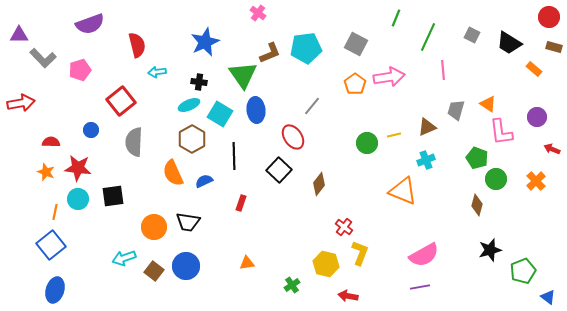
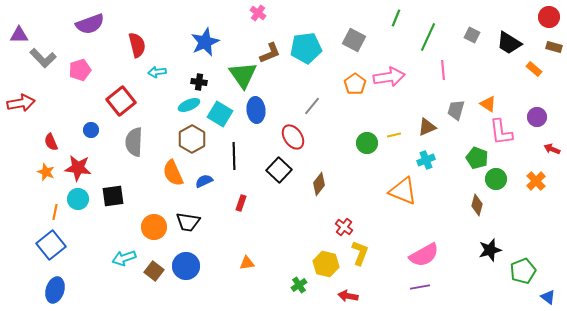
gray square at (356, 44): moved 2 px left, 4 px up
red semicircle at (51, 142): rotated 114 degrees counterclockwise
green cross at (292, 285): moved 7 px right
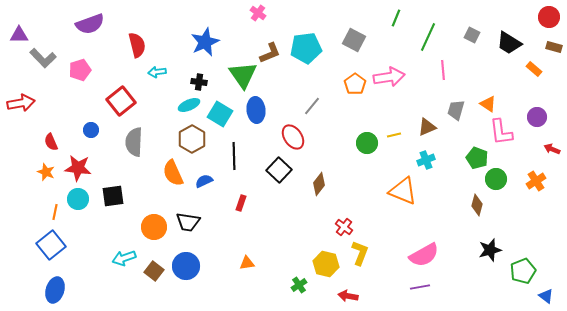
orange cross at (536, 181): rotated 12 degrees clockwise
blue triangle at (548, 297): moved 2 px left, 1 px up
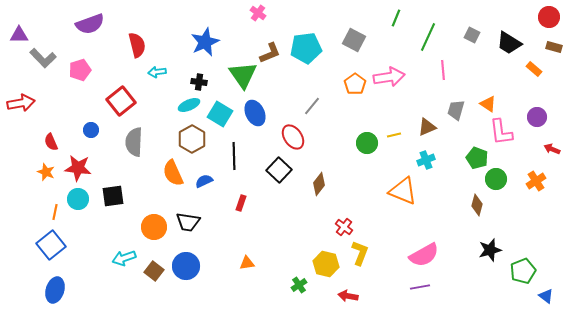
blue ellipse at (256, 110): moved 1 px left, 3 px down; rotated 20 degrees counterclockwise
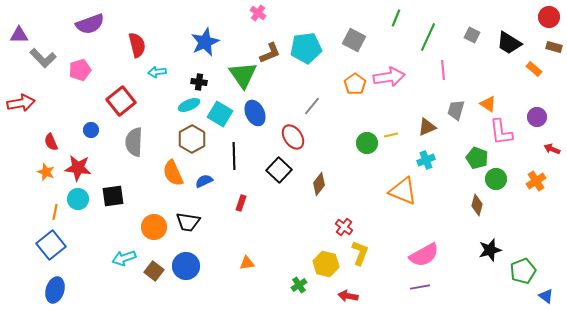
yellow line at (394, 135): moved 3 px left
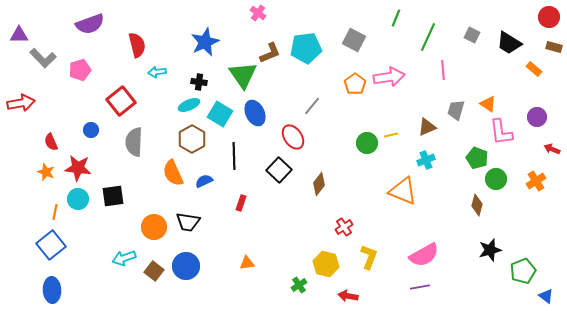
red cross at (344, 227): rotated 18 degrees clockwise
yellow L-shape at (360, 253): moved 9 px right, 4 px down
blue ellipse at (55, 290): moved 3 px left; rotated 20 degrees counterclockwise
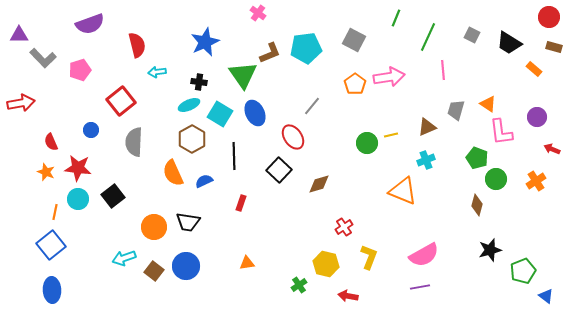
brown diamond at (319, 184): rotated 35 degrees clockwise
black square at (113, 196): rotated 30 degrees counterclockwise
